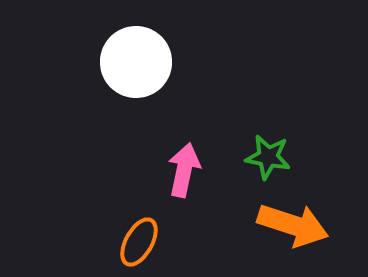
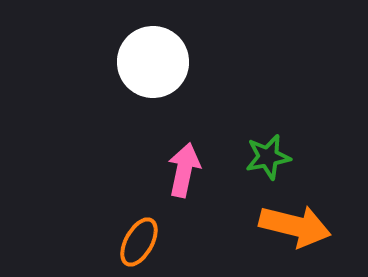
white circle: moved 17 px right
green star: rotated 21 degrees counterclockwise
orange arrow: moved 2 px right, 1 px down; rotated 4 degrees counterclockwise
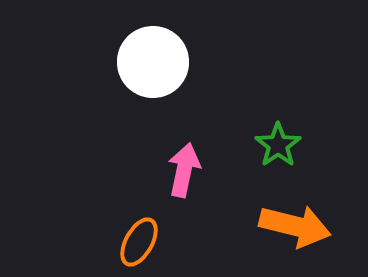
green star: moved 10 px right, 12 px up; rotated 24 degrees counterclockwise
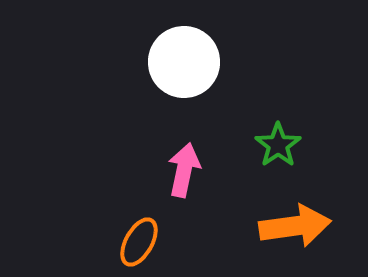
white circle: moved 31 px right
orange arrow: rotated 22 degrees counterclockwise
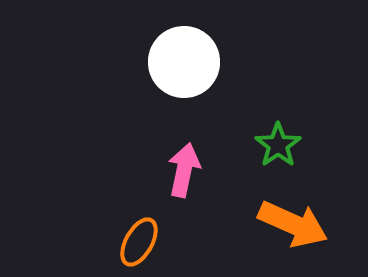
orange arrow: moved 2 px left, 2 px up; rotated 32 degrees clockwise
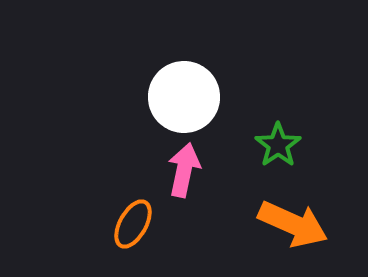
white circle: moved 35 px down
orange ellipse: moved 6 px left, 18 px up
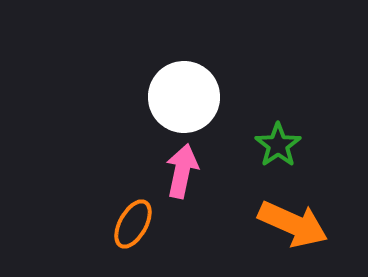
pink arrow: moved 2 px left, 1 px down
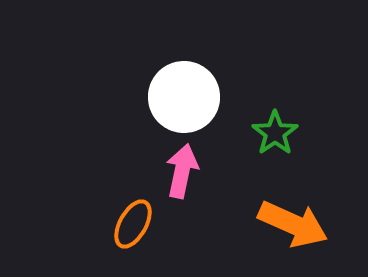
green star: moved 3 px left, 12 px up
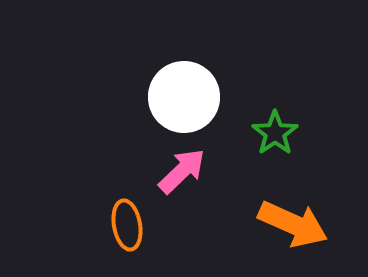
pink arrow: rotated 34 degrees clockwise
orange ellipse: moved 6 px left, 1 px down; rotated 39 degrees counterclockwise
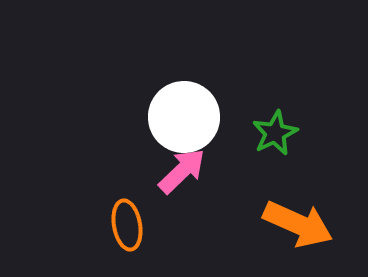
white circle: moved 20 px down
green star: rotated 9 degrees clockwise
orange arrow: moved 5 px right
